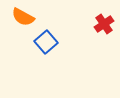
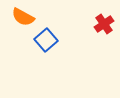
blue square: moved 2 px up
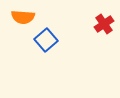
orange semicircle: rotated 25 degrees counterclockwise
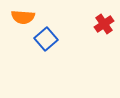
blue square: moved 1 px up
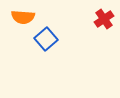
red cross: moved 5 px up
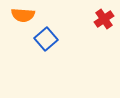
orange semicircle: moved 2 px up
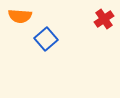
orange semicircle: moved 3 px left, 1 px down
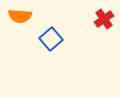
blue square: moved 5 px right
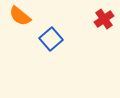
orange semicircle: rotated 35 degrees clockwise
